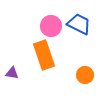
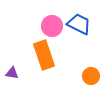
pink circle: moved 1 px right
orange circle: moved 6 px right, 1 px down
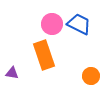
pink circle: moved 2 px up
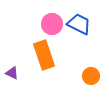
purple triangle: rotated 16 degrees clockwise
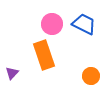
blue trapezoid: moved 5 px right
purple triangle: rotated 48 degrees clockwise
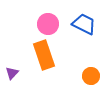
pink circle: moved 4 px left
